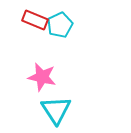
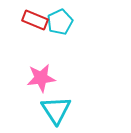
cyan pentagon: moved 3 px up
pink star: moved 1 px left, 1 px down; rotated 20 degrees counterclockwise
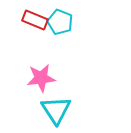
cyan pentagon: rotated 25 degrees counterclockwise
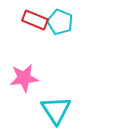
pink star: moved 17 px left
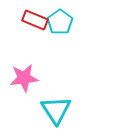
cyan pentagon: rotated 15 degrees clockwise
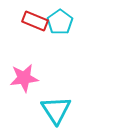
red rectangle: moved 1 px down
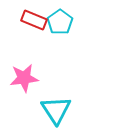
red rectangle: moved 1 px left, 1 px up
